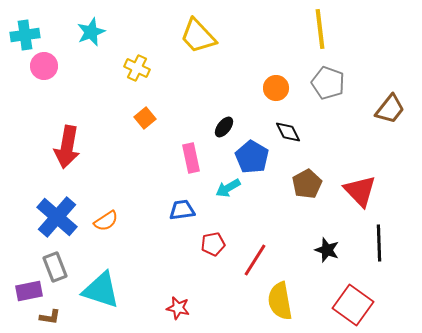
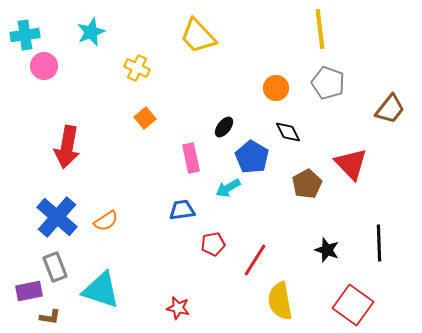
red triangle: moved 9 px left, 27 px up
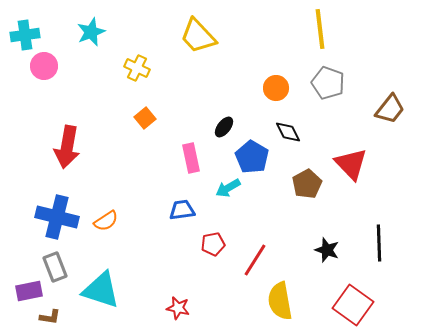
blue cross: rotated 27 degrees counterclockwise
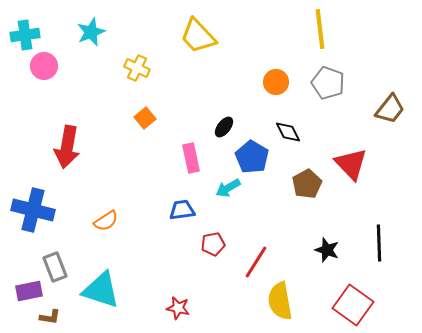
orange circle: moved 6 px up
blue cross: moved 24 px left, 7 px up
red line: moved 1 px right, 2 px down
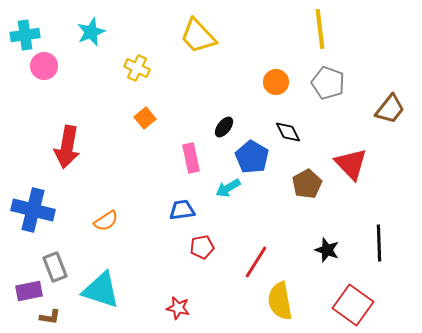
red pentagon: moved 11 px left, 3 px down
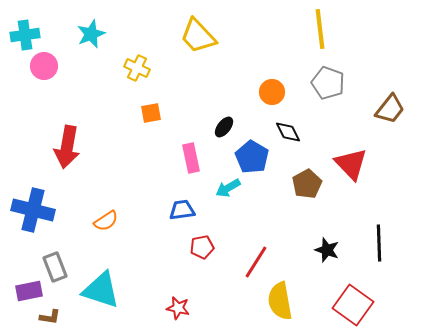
cyan star: moved 2 px down
orange circle: moved 4 px left, 10 px down
orange square: moved 6 px right, 5 px up; rotated 30 degrees clockwise
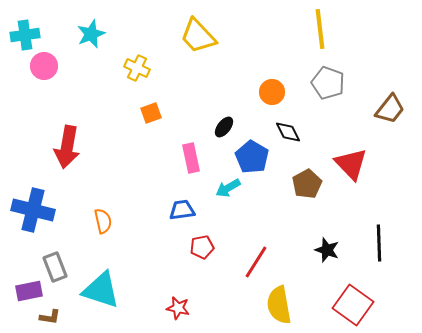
orange square: rotated 10 degrees counterclockwise
orange semicircle: moved 3 px left; rotated 70 degrees counterclockwise
yellow semicircle: moved 1 px left, 4 px down
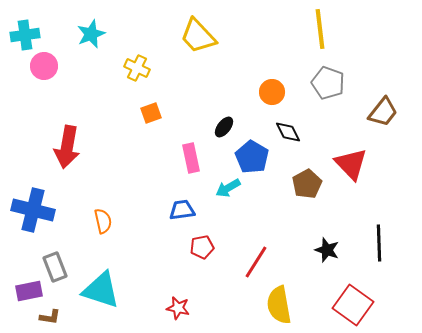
brown trapezoid: moved 7 px left, 3 px down
